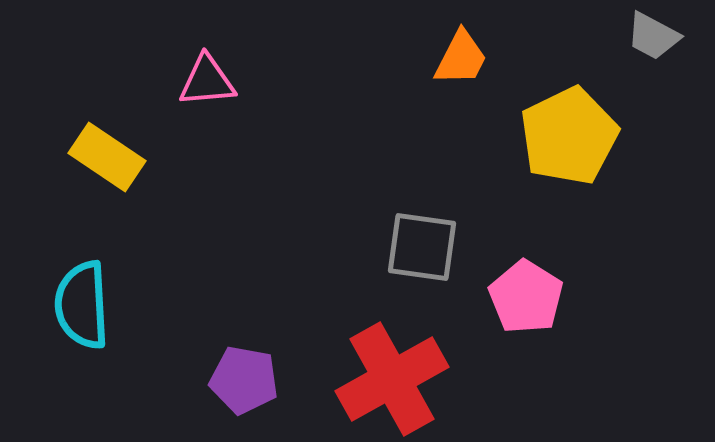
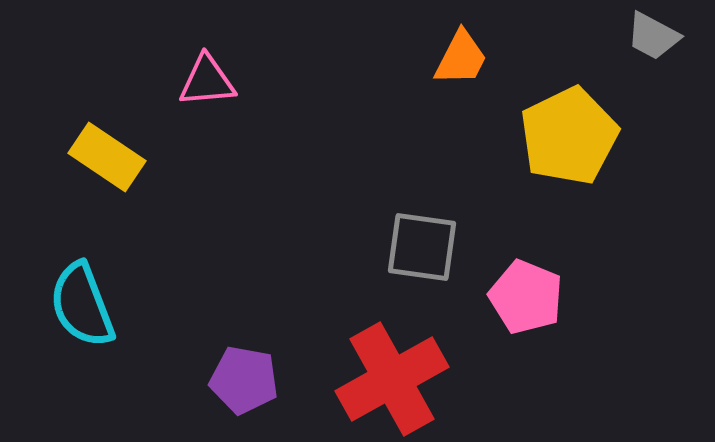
pink pentagon: rotated 10 degrees counterclockwise
cyan semicircle: rotated 18 degrees counterclockwise
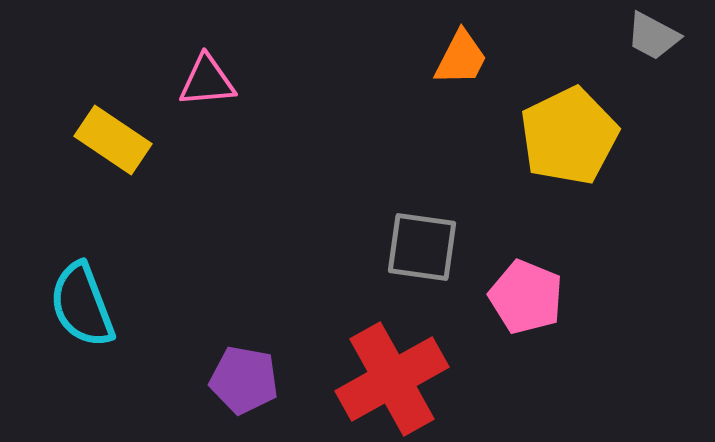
yellow rectangle: moved 6 px right, 17 px up
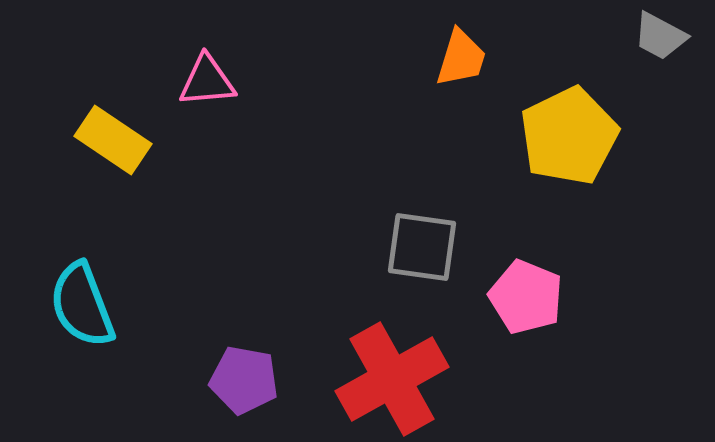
gray trapezoid: moved 7 px right
orange trapezoid: rotated 10 degrees counterclockwise
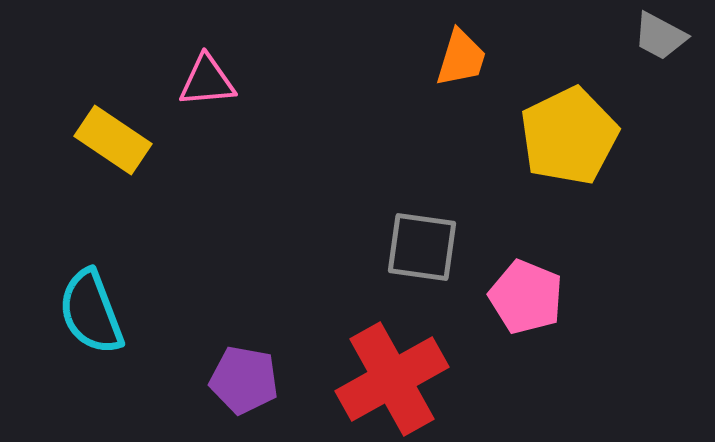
cyan semicircle: moved 9 px right, 7 px down
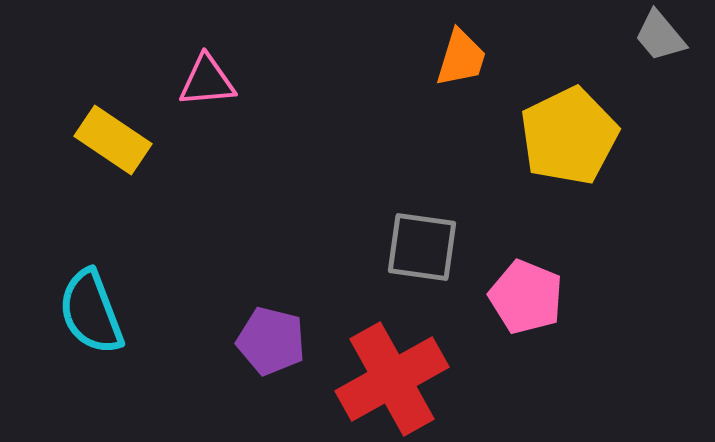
gray trapezoid: rotated 22 degrees clockwise
purple pentagon: moved 27 px right, 39 px up; rotated 4 degrees clockwise
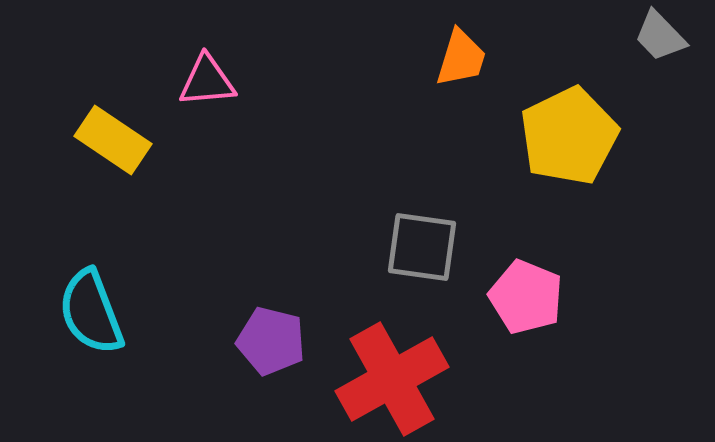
gray trapezoid: rotated 4 degrees counterclockwise
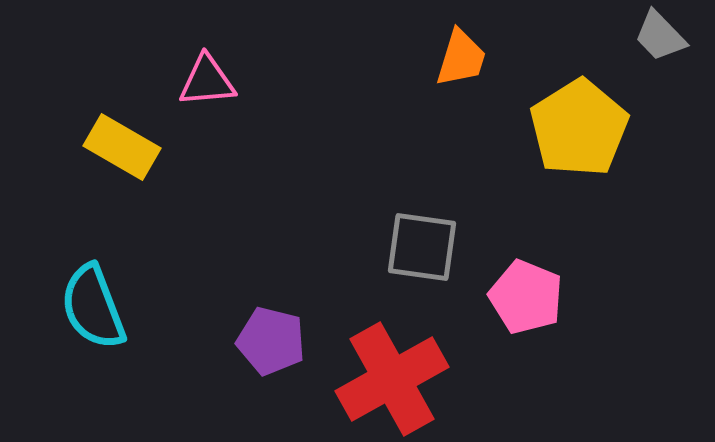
yellow pentagon: moved 10 px right, 8 px up; rotated 6 degrees counterclockwise
yellow rectangle: moved 9 px right, 7 px down; rotated 4 degrees counterclockwise
cyan semicircle: moved 2 px right, 5 px up
